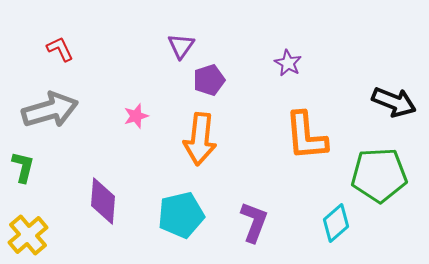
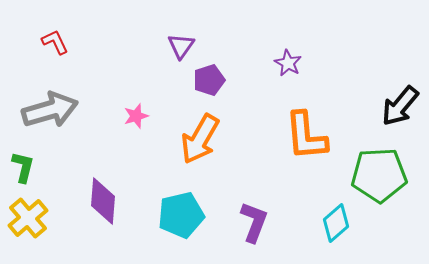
red L-shape: moved 5 px left, 7 px up
black arrow: moved 6 px right, 4 px down; rotated 108 degrees clockwise
orange arrow: rotated 24 degrees clockwise
yellow cross: moved 17 px up
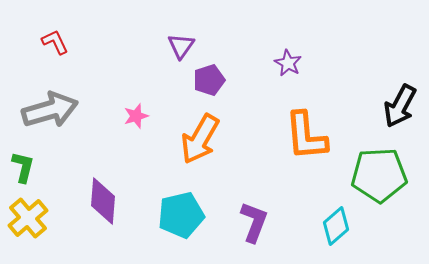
black arrow: rotated 12 degrees counterclockwise
cyan diamond: moved 3 px down
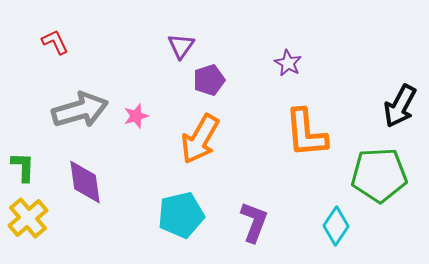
gray arrow: moved 30 px right
orange L-shape: moved 3 px up
green L-shape: rotated 12 degrees counterclockwise
purple diamond: moved 18 px left, 19 px up; rotated 12 degrees counterclockwise
cyan diamond: rotated 15 degrees counterclockwise
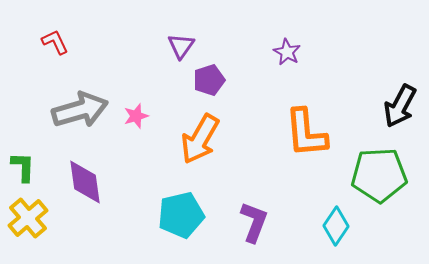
purple star: moved 1 px left, 11 px up
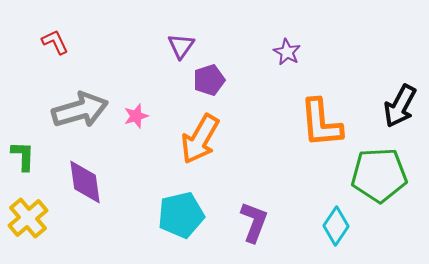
orange L-shape: moved 15 px right, 10 px up
green L-shape: moved 11 px up
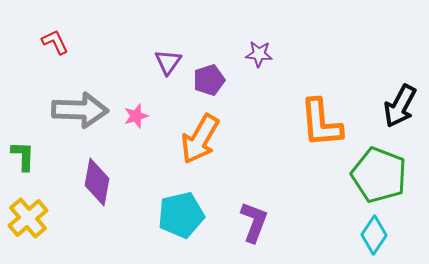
purple triangle: moved 13 px left, 16 px down
purple star: moved 28 px left, 2 px down; rotated 24 degrees counterclockwise
gray arrow: rotated 18 degrees clockwise
green pentagon: rotated 24 degrees clockwise
purple diamond: moved 12 px right; rotated 18 degrees clockwise
cyan diamond: moved 38 px right, 9 px down
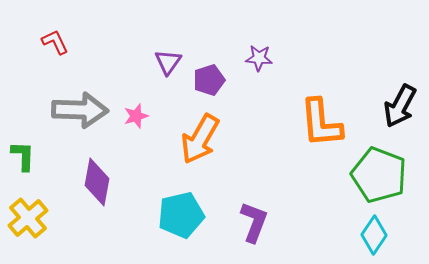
purple star: moved 4 px down
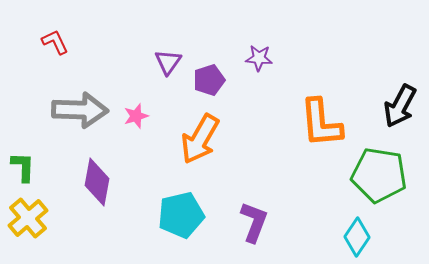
green L-shape: moved 11 px down
green pentagon: rotated 12 degrees counterclockwise
cyan diamond: moved 17 px left, 2 px down
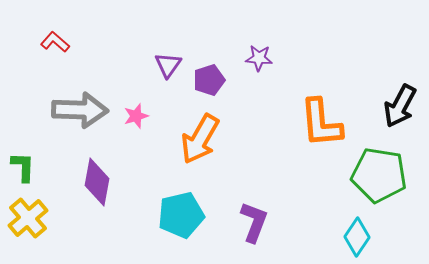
red L-shape: rotated 24 degrees counterclockwise
purple triangle: moved 3 px down
